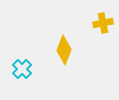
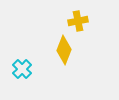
yellow cross: moved 25 px left, 2 px up
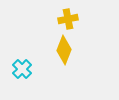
yellow cross: moved 10 px left, 2 px up
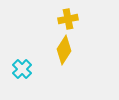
yellow diamond: rotated 12 degrees clockwise
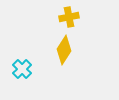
yellow cross: moved 1 px right, 2 px up
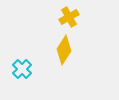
yellow cross: rotated 18 degrees counterclockwise
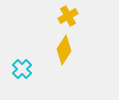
yellow cross: moved 1 px left, 1 px up
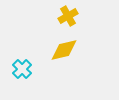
yellow diamond: rotated 44 degrees clockwise
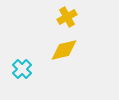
yellow cross: moved 1 px left, 1 px down
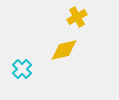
yellow cross: moved 10 px right
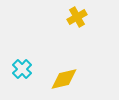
yellow diamond: moved 29 px down
